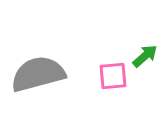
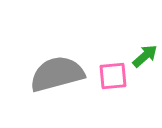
gray semicircle: moved 19 px right
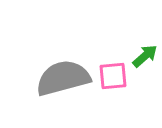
gray semicircle: moved 6 px right, 4 px down
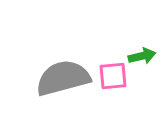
green arrow: moved 3 px left; rotated 28 degrees clockwise
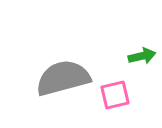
pink square: moved 2 px right, 19 px down; rotated 8 degrees counterclockwise
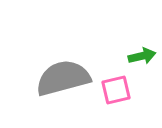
pink square: moved 1 px right, 5 px up
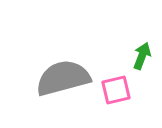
green arrow: rotated 56 degrees counterclockwise
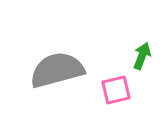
gray semicircle: moved 6 px left, 8 px up
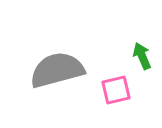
green arrow: rotated 44 degrees counterclockwise
